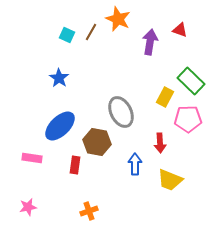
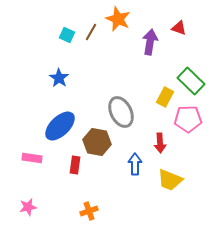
red triangle: moved 1 px left, 2 px up
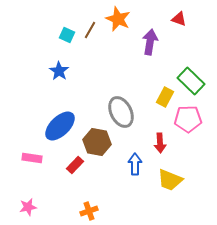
red triangle: moved 9 px up
brown line: moved 1 px left, 2 px up
blue star: moved 7 px up
red rectangle: rotated 36 degrees clockwise
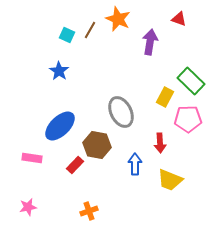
brown hexagon: moved 3 px down
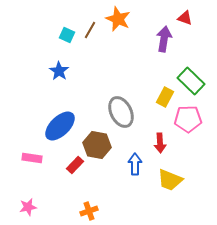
red triangle: moved 6 px right, 1 px up
purple arrow: moved 14 px right, 3 px up
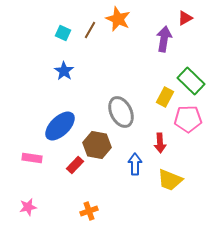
red triangle: rotated 49 degrees counterclockwise
cyan square: moved 4 px left, 2 px up
blue star: moved 5 px right
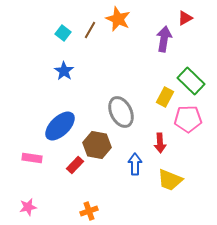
cyan square: rotated 14 degrees clockwise
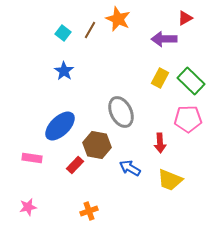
purple arrow: rotated 100 degrees counterclockwise
yellow rectangle: moved 5 px left, 19 px up
blue arrow: moved 5 px left, 4 px down; rotated 60 degrees counterclockwise
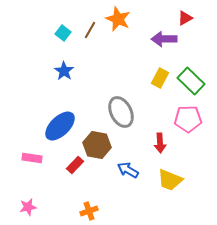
blue arrow: moved 2 px left, 2 px down
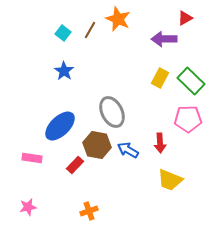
gray ellipse: moved 9 px left
blue arrow: moved 20 px up
